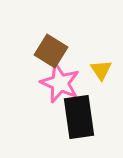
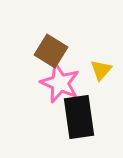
yellow triangle: rotated 15 degrees clockwise
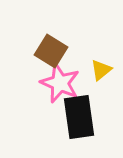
yellow triangle: rotated 10 degrees clockwise
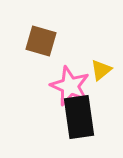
brown square: moved 10 px left, 10 px up; rotated 16 degrees counterclockwise
pink star: moved 10 px right, 3 px down
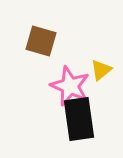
black rectangle: moved 2 px down
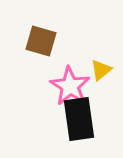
pink star: rotated 9 degrees clockwise
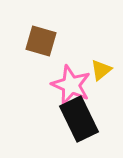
pink star: moved 1 px right, 1 px up; rotated 9 degrees counterclockwise
black rectangle: rotated 18 degrees counterclockwise
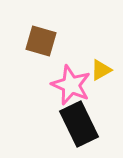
yellow triangle: rotated 10 degrees clockwise
black rectangle: moved 5 px down
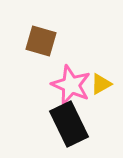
yellow triangle: moved 14 px down
black rectangle: moved 10 px left
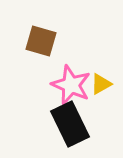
black rectangle: moved 1 px right
